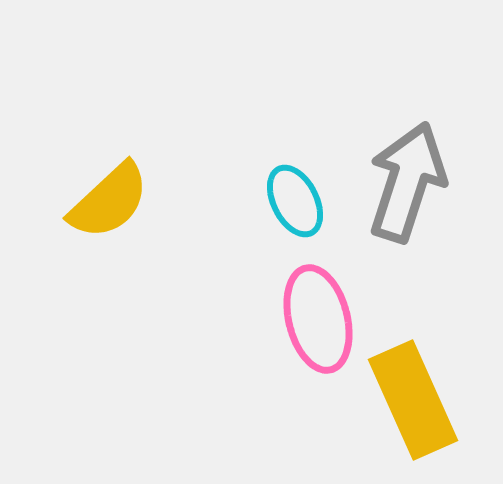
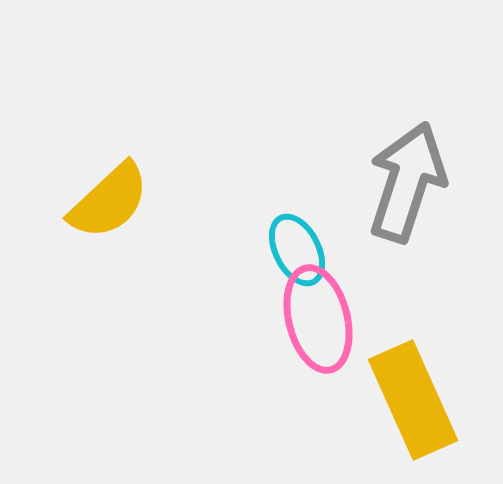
cyan ellipse: moved 2 px right, 49 px down
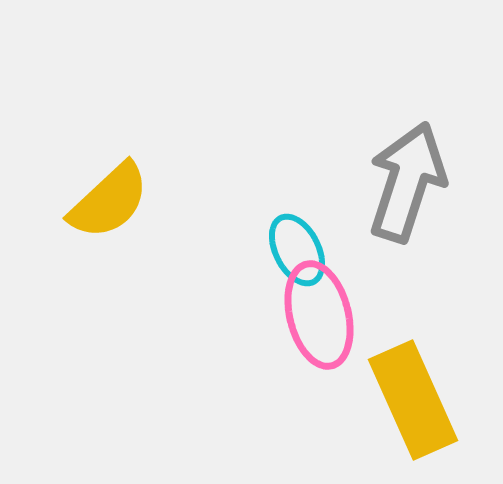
pink ellipse: moved 1 px right, 4 px up
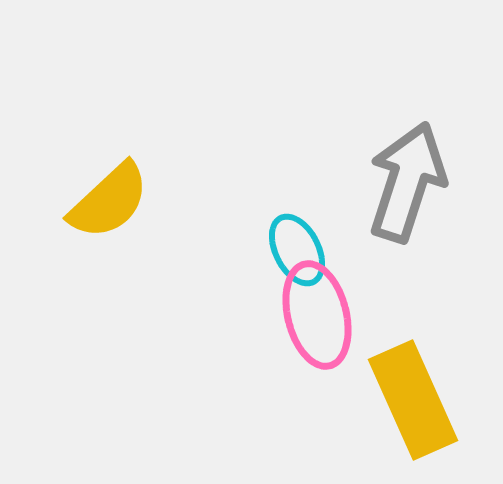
pink ellipse: moved 2 px left
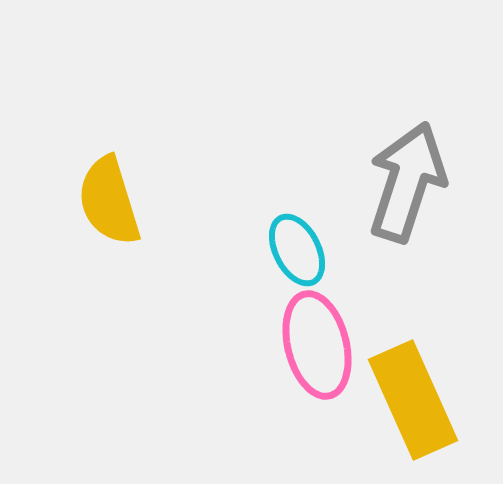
yellow semicircle: rotated 116 degrees clockwise
pink ellipse: moved 30 px down
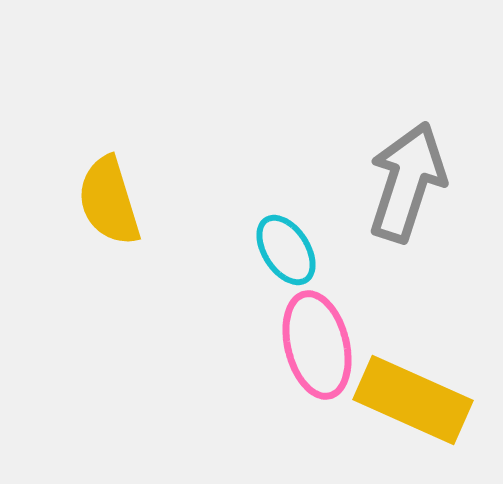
cyan ellipse: moved 11 px left; rotated 6 degrees counterclockwise
yellow rectangle: rotated 42 degrees counterclockwise
